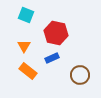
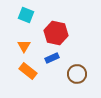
brown circle: moved 3 px left, 1 px up
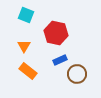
blue rectangle: moved 8 px right, 2 px down
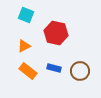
orange triangle: rotated 32 degrees clockwise
blue rectangle: moved 6 px left, 8 px down; rotated 40 degrees clockwise
brown circle: moved 3 px right, 3 px up
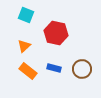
orange triangle: rotated 16 degrees counterclockwise
brown circle: moved 2 px right, 2 px up
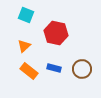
orange rectangle: moved 1 px right
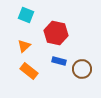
blue rectangle: moved 5 px right, 7 px up
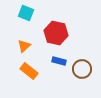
cyan square: moved 2 px up
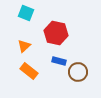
brown circle: moved 4 px left, 3 px down
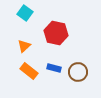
cyan square: moved 1 px left; rotated 14 degrees clockwise
blue rectangle: moved 5 px left, 7 px down
